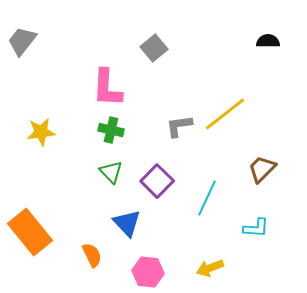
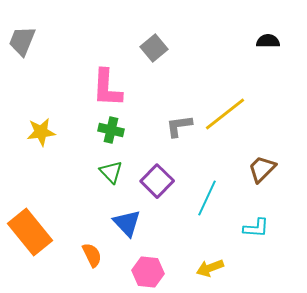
gray trapezoid: rotated 16 degrees counterclockwise
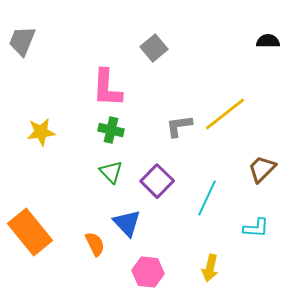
orange semicircle: moved 3 px right, 11 px up
yellow arrow: rotated 56 degrees counterclockwise
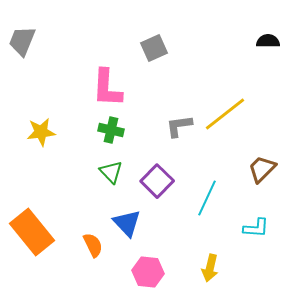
gray square: rotated 16 degrees clockwise
orange rectangle: moved 2 px right
orange semicircle: moved 2 px left, 1 px down
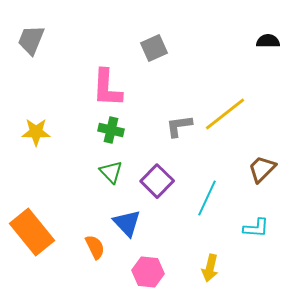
gray trapezoid: moved 9 px right, 1 px up
yellow star: moved 5 px left; rotated 8 degrees clockwise
orange semicircle: moved 2 px right, 2 px down
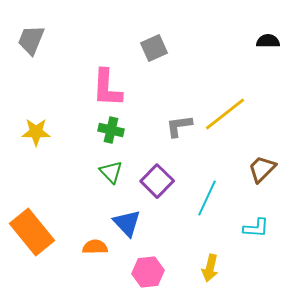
orange semicircle: rotated 65 degrees counterclockwise
pink hexagon: rotated 12 degrees counterclockwise
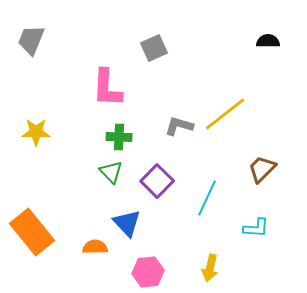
gray L-shape: rotated 24 degrees clockwise
green cross: moved 8 px right, 7 px down; rotated 10 degrees counterclockwise
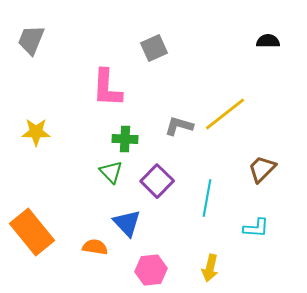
green cross: moved 6 px right, 2 px down
cyan line: rotated 15 degrees counterclockwise
orange semicircle: rotated 10 degrees clockwise
pink hexagon: moved 3 px right, 2 px up
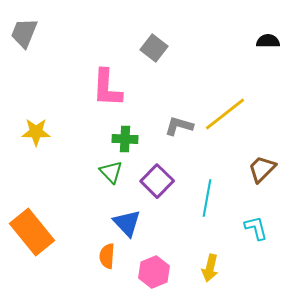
gray trapezoid: moved 7 px left, 7 px up
gray square: rotated 28 degrees counterclockwise
cyan L-shape: rotated 108 degrees counterclockwise
orange semicircle: moved 12 px right, 9 px down; rotated 95 degrees counterclockwise
pink hexagon: moved 3 px right, 2 px down; rotated 16 degrees counterclockwise
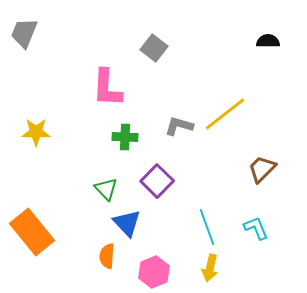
green cross: moved 2 px up
green triangle: moved 5 px left, 17 px down
cyan line: moved 29 px down; rotated 30 degrees counterclockwise
cyan L-shape: rotated 8 degrees counterclockwise
